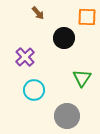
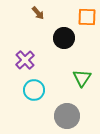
purple cross: moved 3 px down
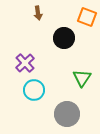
brown arrow: rotated 32 degrees clockwise
orange square: rotated 18 degrees clockwise
purple cross: moved 3 px down
gray circle: moved 2 px up
